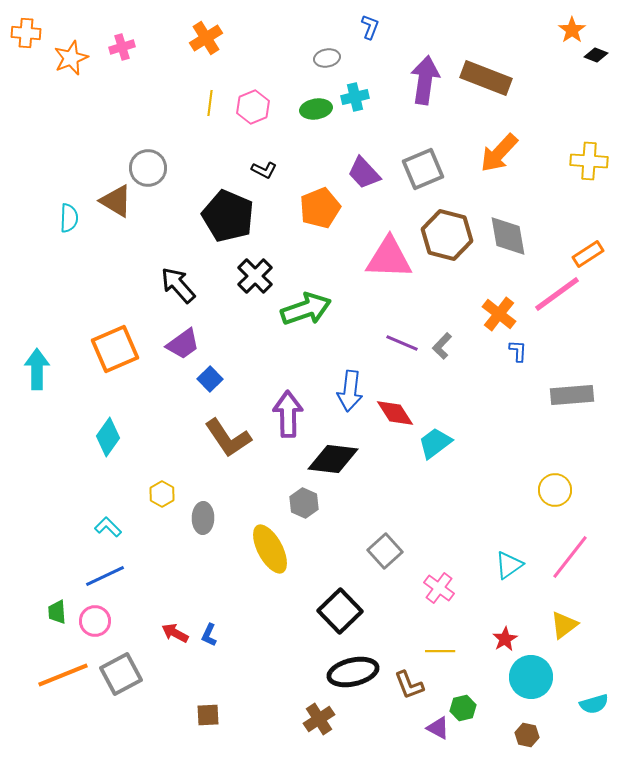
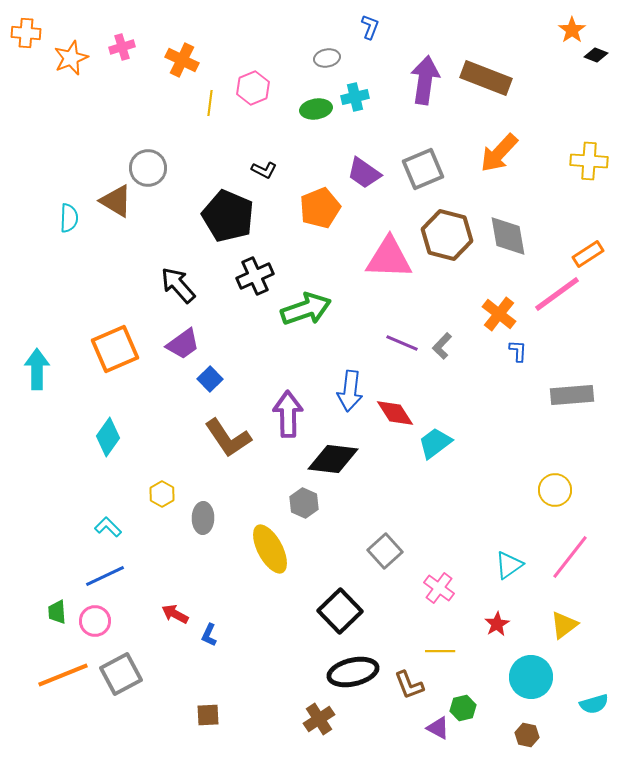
orange cross at (206, 38): moved 24 px left, 22 px down; rotated 32 degrees counterclockwise
pink hexagon at (253, 107): moved 19 px up
purple trapezoid at (364, 173): rotated 12 degrees counterclockwise
black cross at (255, 276): rotated 21 degrees clockwise
red arrow at (175, 633): moved 19 px up
red star at (505, 639): moved 8 px left, 15 px up
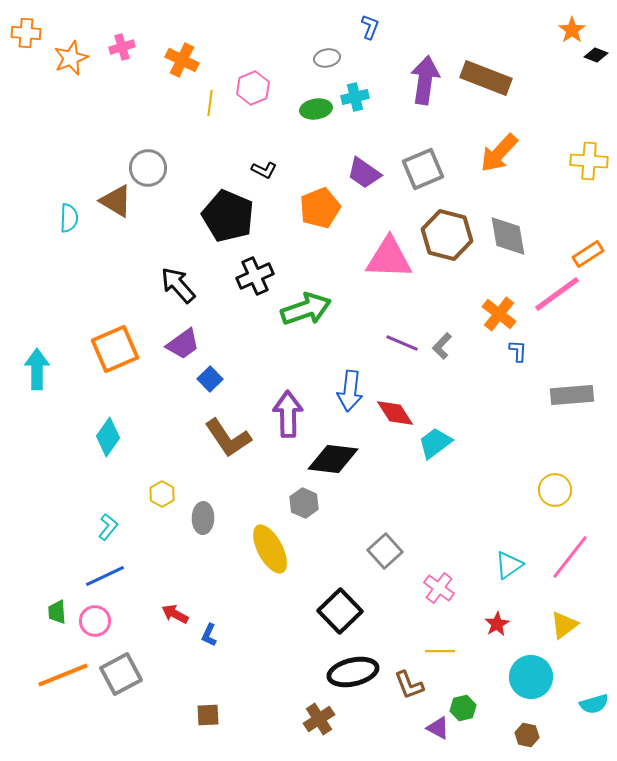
cyan L-shape at (108, 527): rotated 84 degrees clockwise
